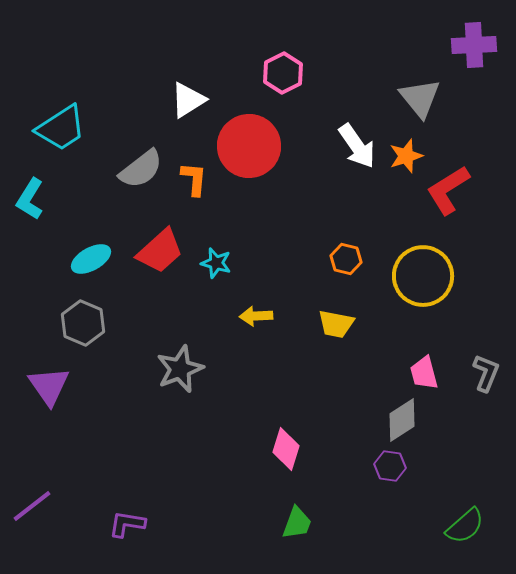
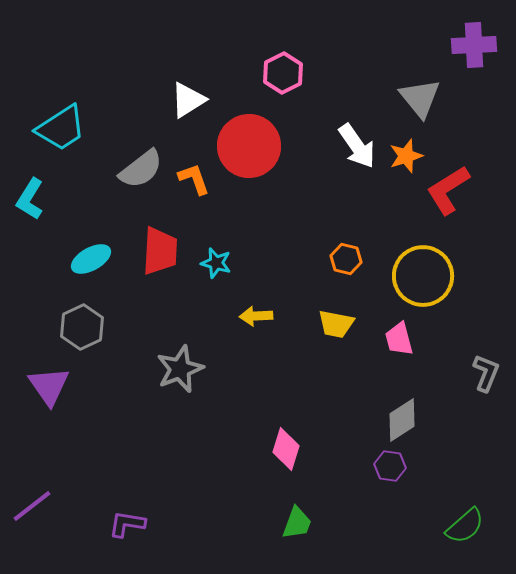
orange L-shape: rotated 24 degrees counterclockwise
red trapezoid: rotated 45 degrees counterclockwise
gray hexagon: moved 1 px left, 4 px down; rotated 12 degrees clockwise
pink trapezoid: moved 25 px left, 34 px up
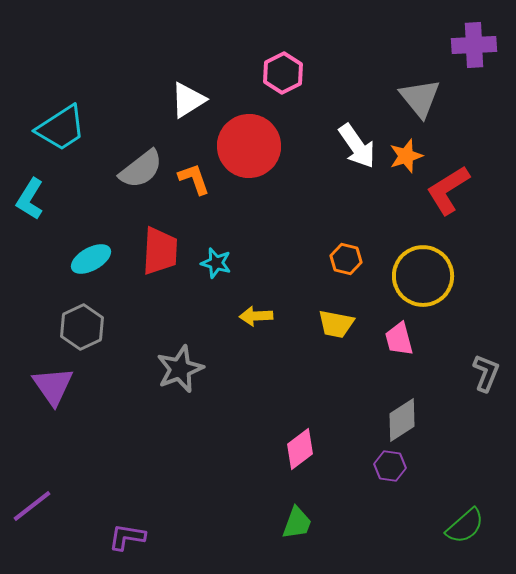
purple triangle: moved 4 px right
pink diamond: moved 14 px right; rotated 36 degrees clockwise
purple L-shape: moved 13 px down
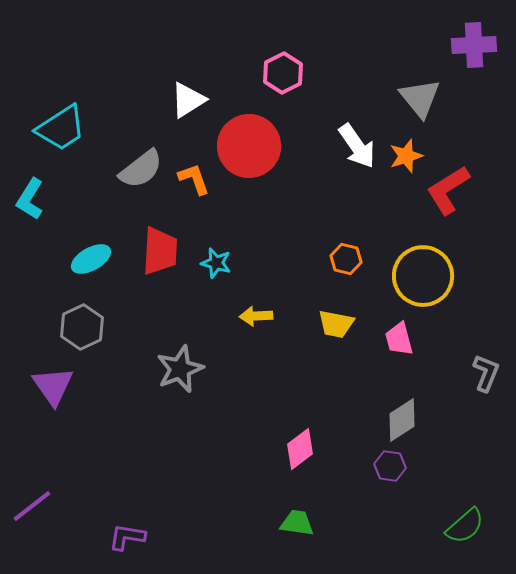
green trapezoid: rotated 102 degrees counterclockwise
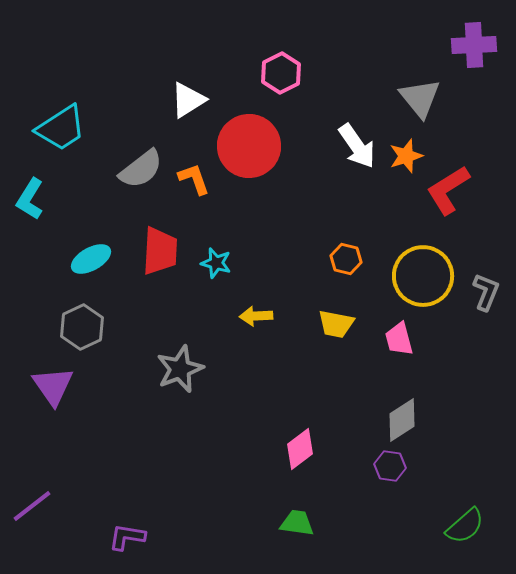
pink hexagon: moved 2 px left
gray L-shape: moved 81 px up
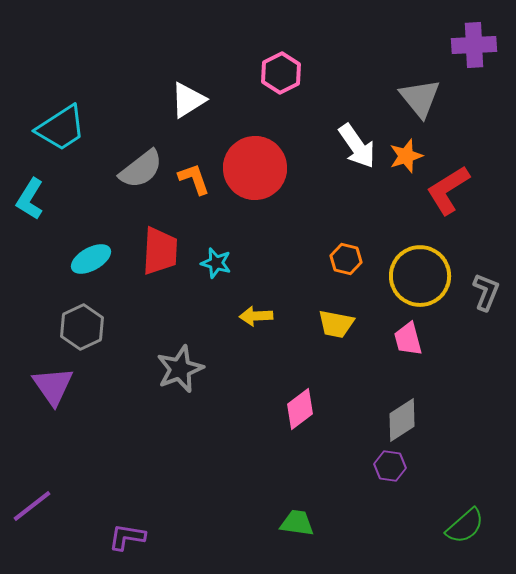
red circle: moved 6 px right, 22 px down
yellow circle: moved 3 px left
pink trapezoid: moved 9 px right
pink diamond: moved 40 px up
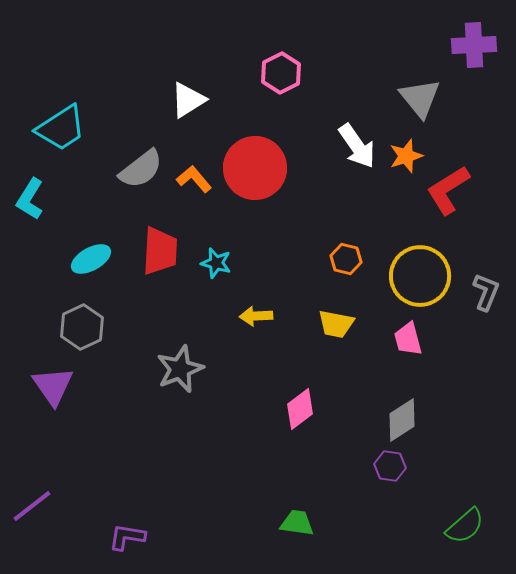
orange L-shape: rotated 21 degrees counterclockwise
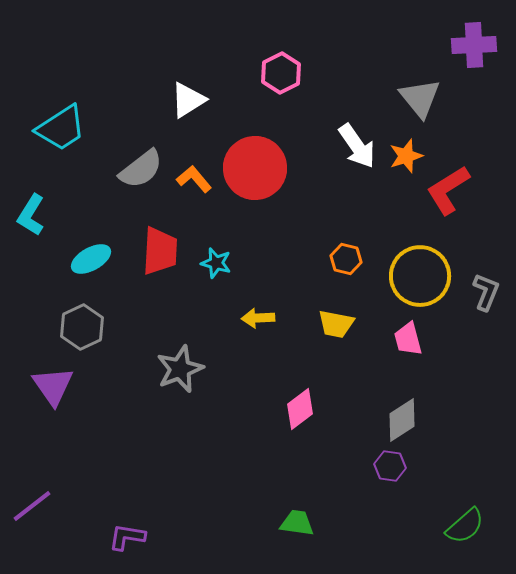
cyan L-shape: moved 1 px right, 16 px down
yellow arrow: moved 2 px right, 2 px down
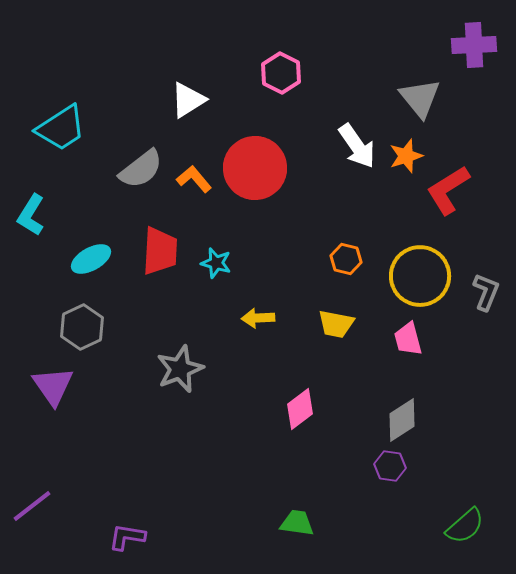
pink hexagon: rotated 6 degrees counterclockwise
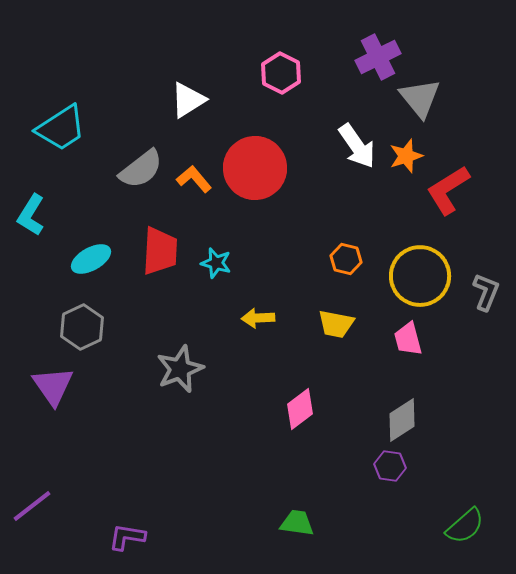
purple cross: moved 96 px left, 12 px down; rotated 24 degrees counterclockwise
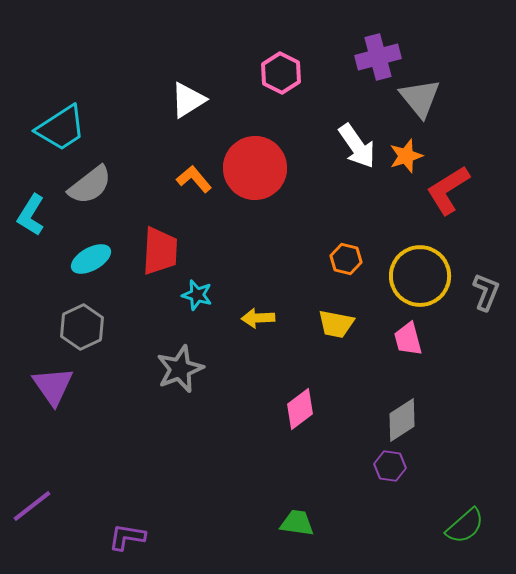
purple cross: rotated 12 degrees clockwise
gray semicircle: moved 51 px left, 16 px down
cyan star: moved 19 px left, 32 px down
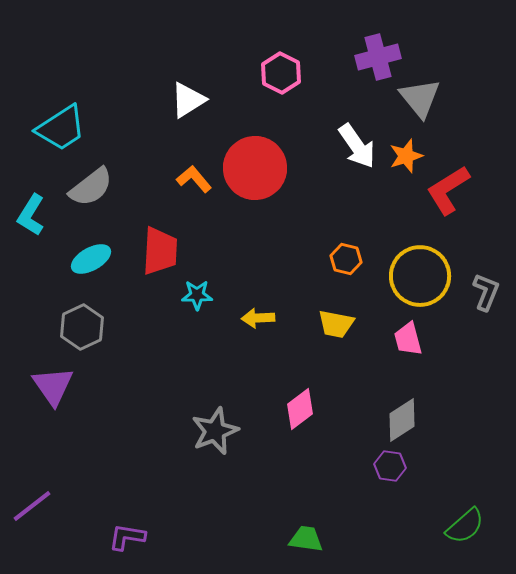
gray semicircle: moved 1 px right, 2 px down
cyan star: rotated 16 degrees counterclockwise
gray star: moved 35 px right, 62 px down
green trapezoid: moved 9 px right, 16 px down
